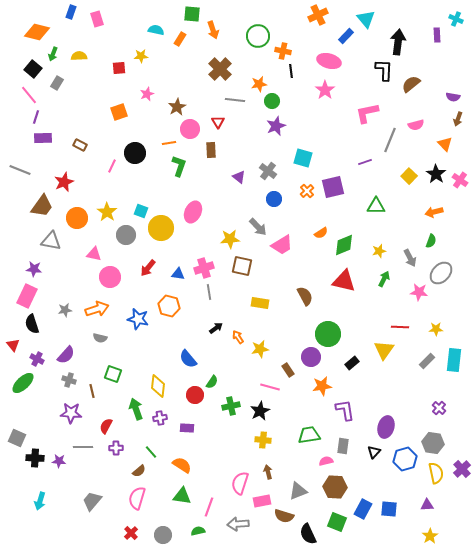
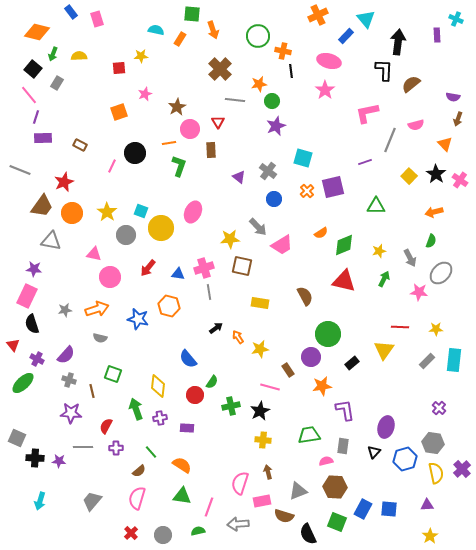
blue rectangle at (71, 12): rotated 56 degrees counterclockwise
pink star at (147, 94): moved 2 px left
orange circle at (77, 218): moved 5 px left, 5 px up
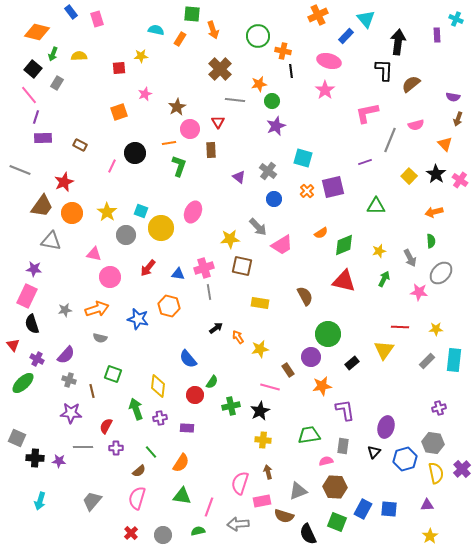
green semicircle at (431, 241): rotated 24 degrees counterclockwise
purple cross at (439, 408): rotated 32 degrees clockwise
orange semicircle at (182, 465): moved 1 px left, 2 px up; rotated 90 degrees clockwise
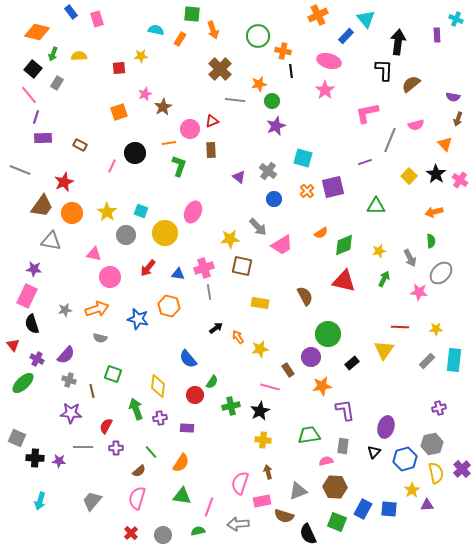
brown star at (177, 107): moved 14 px left
red triangle at (218, 122): moved 6 px left, 1 px up; rotated 40 degrees clockwise
yellow circle at (161, 228): moved 4 px right, 5 px down
gray hexagon at (433, 443): moved 1 px left, 1 px down; rotated 20 degrees counterclockwise
yellow star at (430, 536): moved 18 px left, 46 px up
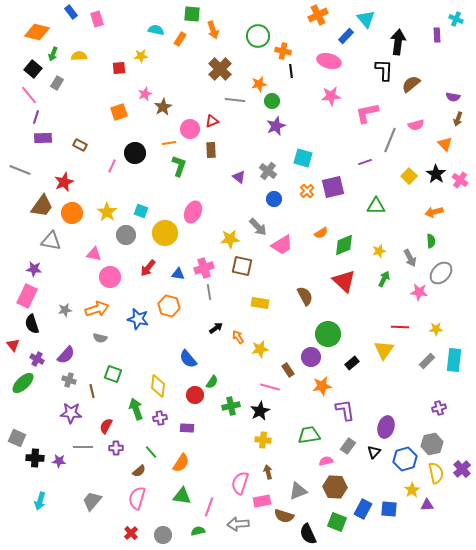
pink star at (325, 90): moved 6 px right, 6 px down; rotated 30 degrees clockwise
red triangle at (344, 281): rotated 30 degrees clockwise
gray rectangle at (343, 446): moved 5 px right; rotated 28 degrees clockwise
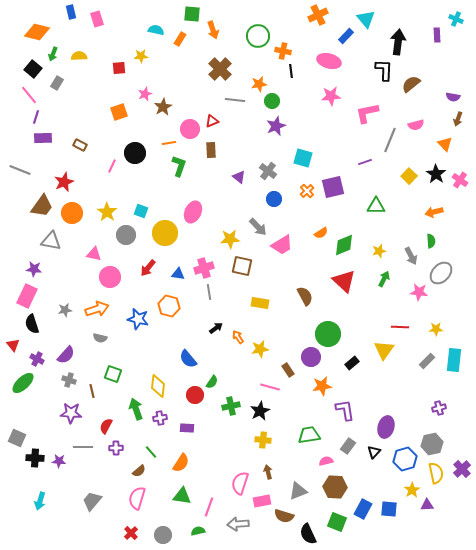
blue rectangle at (71, 12): rotated 24 degrees clockwise
gray arrow at (410, 258): moved 1 px right, 2 px up
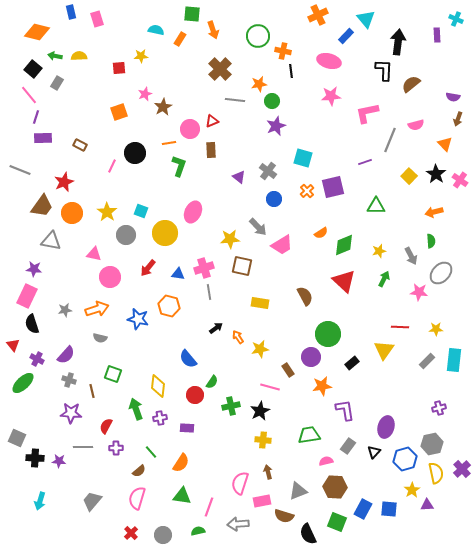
green arrow at (53, 54): moved 2 px right, 2 px down; rotated 80 degrees clockwise
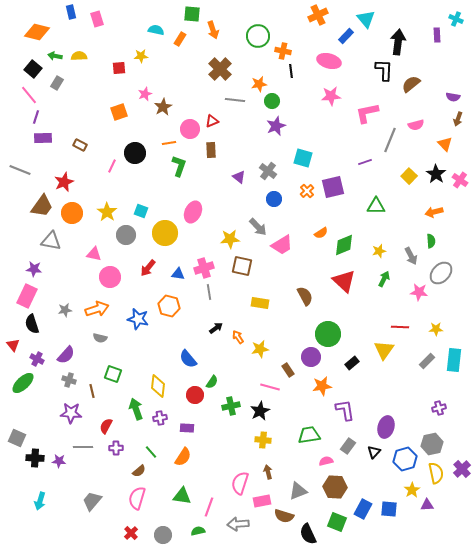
orange semicircle at (181, 463): moved 2 px right, 6 px up
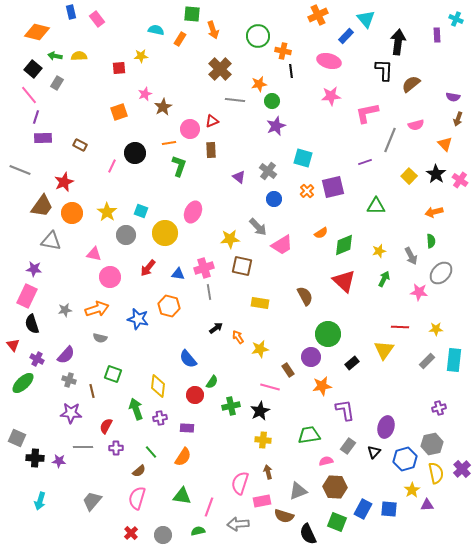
pink rectangle at (97, 19): rotated 21 degrees counterclockwise
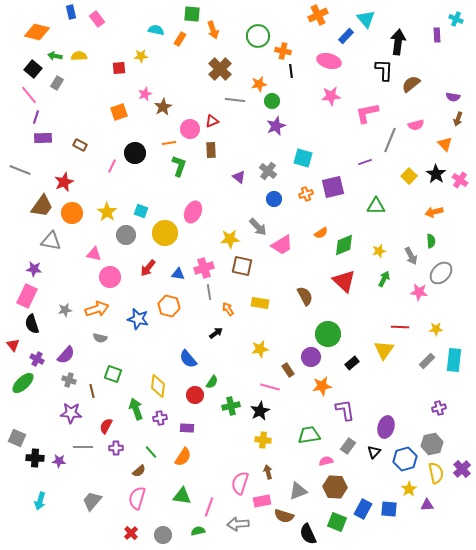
orange cross at (307, 191): moved 1 px left, 3 px down; rotated 24 degrees clockwise
black arrow at (216, 328): moved 5 px down
orange arrow at (238, 337): moved 10 px left, 28 px up
yellow star at (412, 490): moved 3 px left, 1 px up
